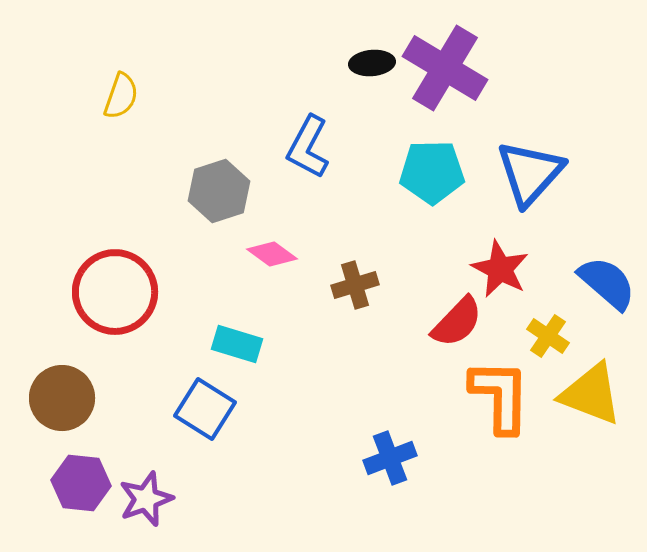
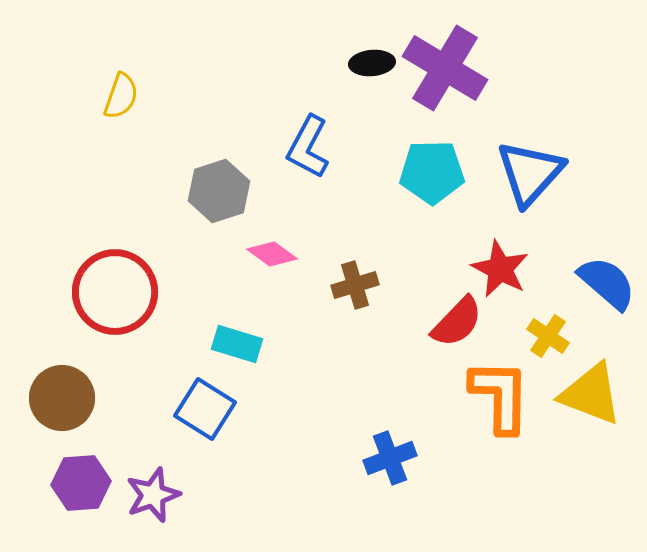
purple hexagon: rotated 10 degrees counterclockwise
purple star: moved 7 px right, 4 px up
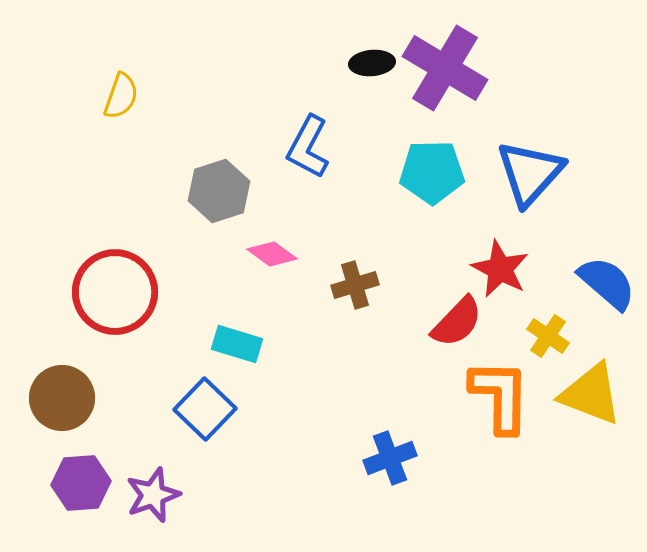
blue square: rotated 12 degrees clockwise
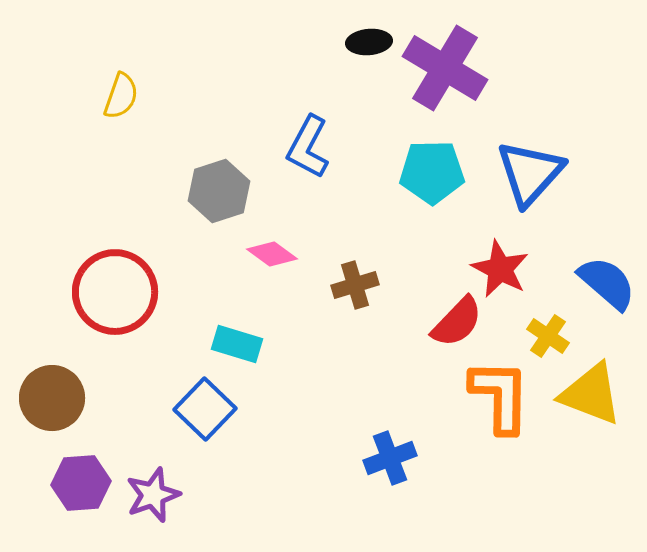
black ellipse: moved 3 px left, 21 px up
brown circle: moved 10 px left
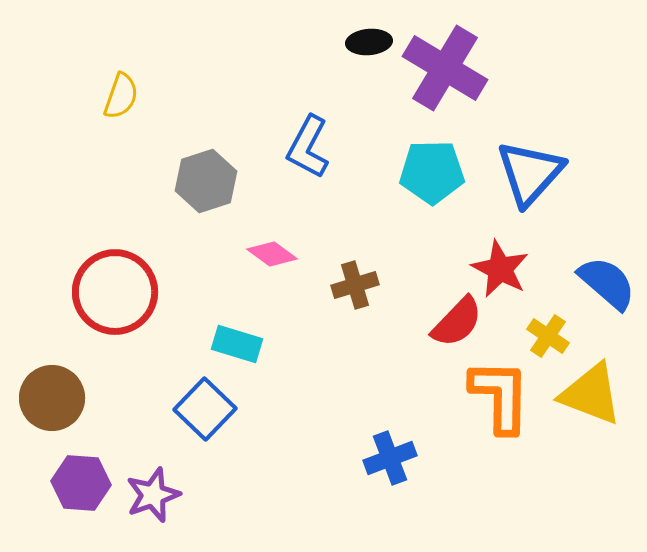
gray hexagon: moved 13 px left, 10 px up
purple hexagon: rotated 8 degrees clockwise
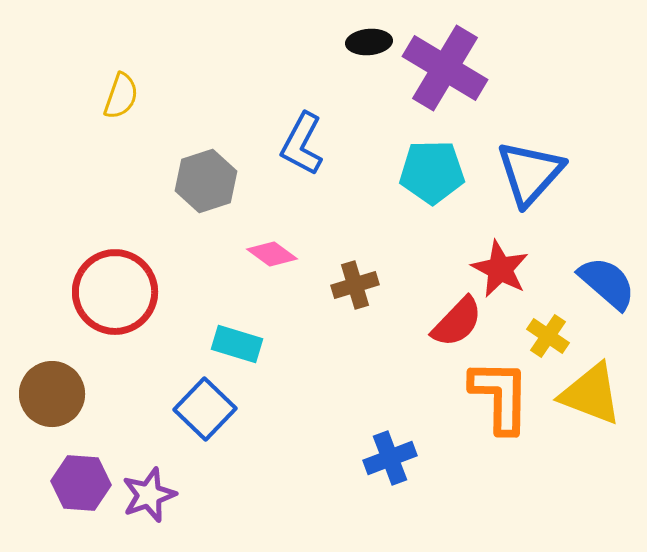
blue L-shape: moved 6 px left, 3 px up
brown circle: moved 4 px up
purple star: moved 4 px left
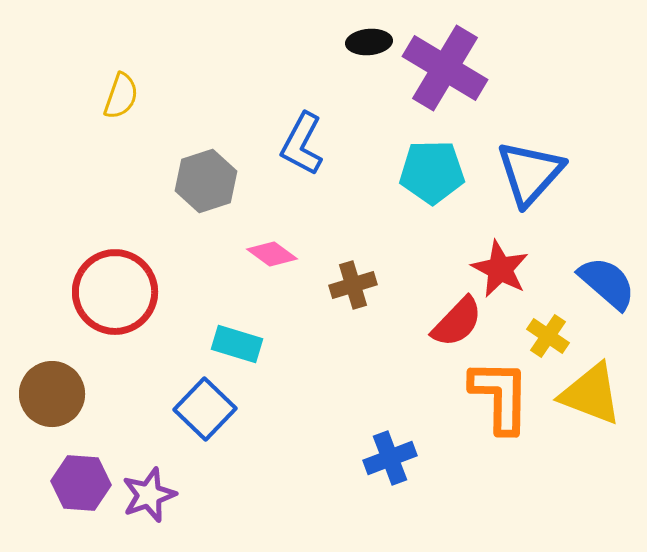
brown cross: moved 2 px left
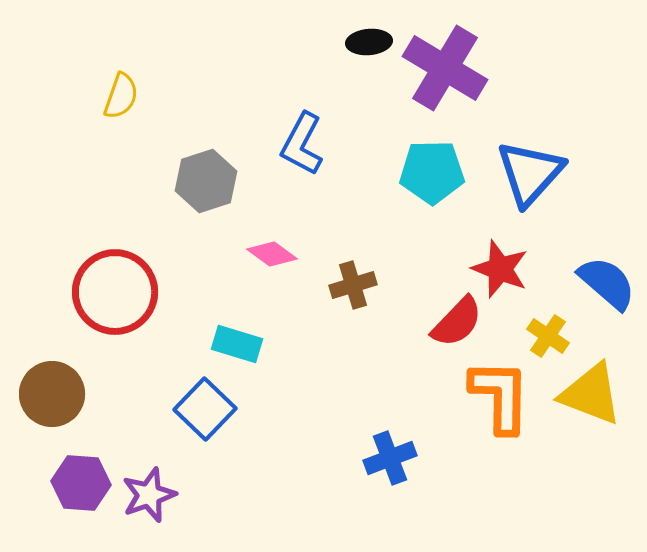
red star: rotated 6 degrees counterclockwise
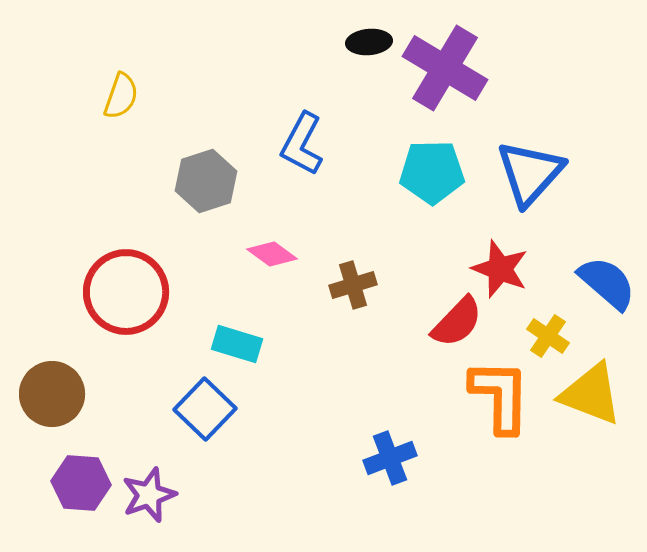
red circle: moved 11 px right
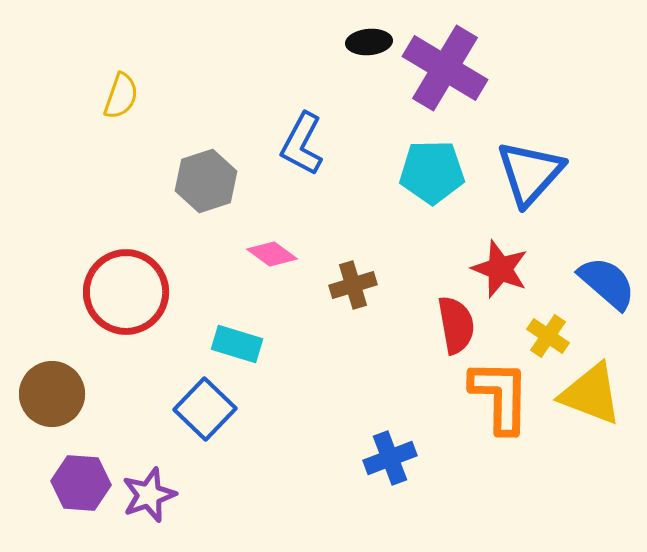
red semicircle: moved 1 px left, 3 px down; rotated 54 degrees counterclockwise
